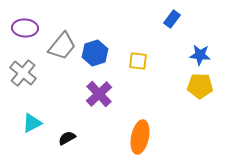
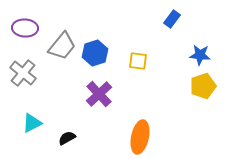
yellow pentagon: moved 3 px right; rotated 20 degrees counterclockwise
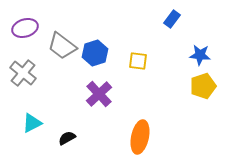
purple ellipse: rotated 20 degrees counterclockwise
gray trapezoid: rotated 88 degrees clockwise
